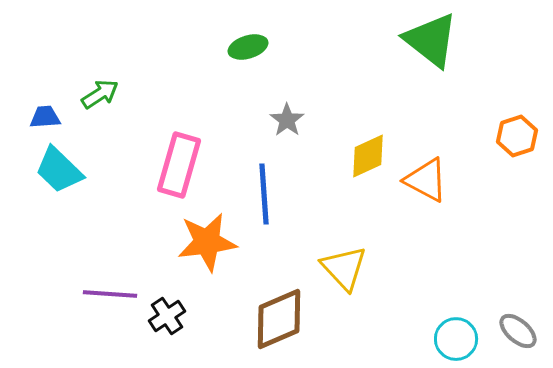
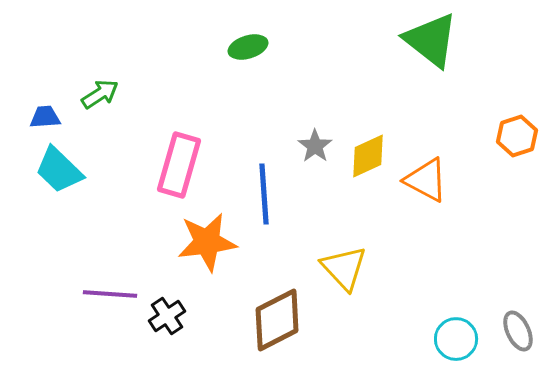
gray star: moved 28 px right, 26 px down
brown diamond: moved 2 px left, 1 px down; rotated 4 degrees counterclockwise
gray ellipse: rotated 24 degrees clockwise
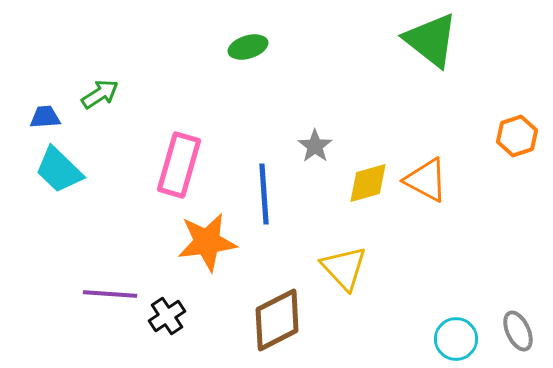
yellow diamond: moved 27 px down; rotated 9 degrees clockwise
